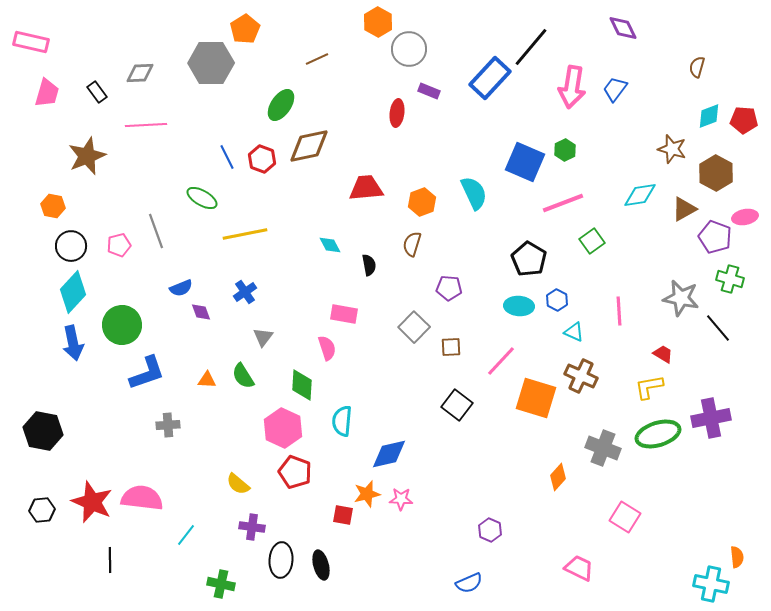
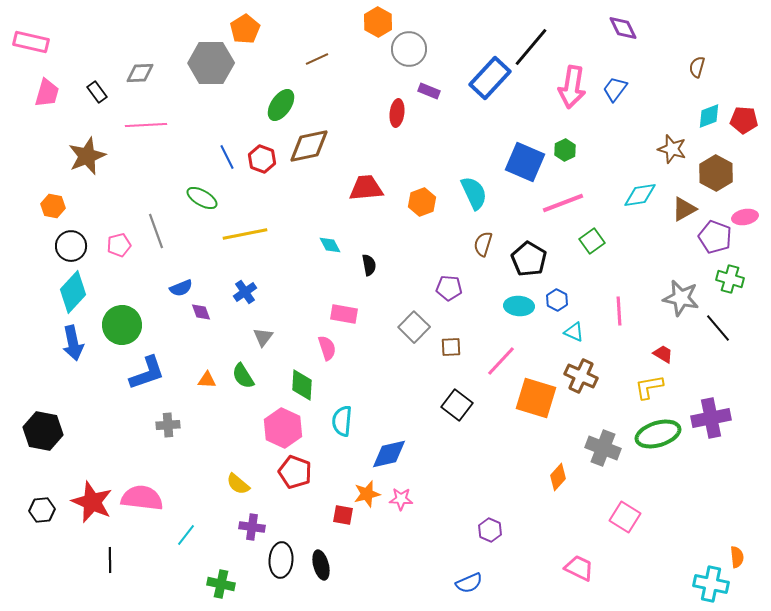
brown semicircle at (412, 244): moved 71 px right
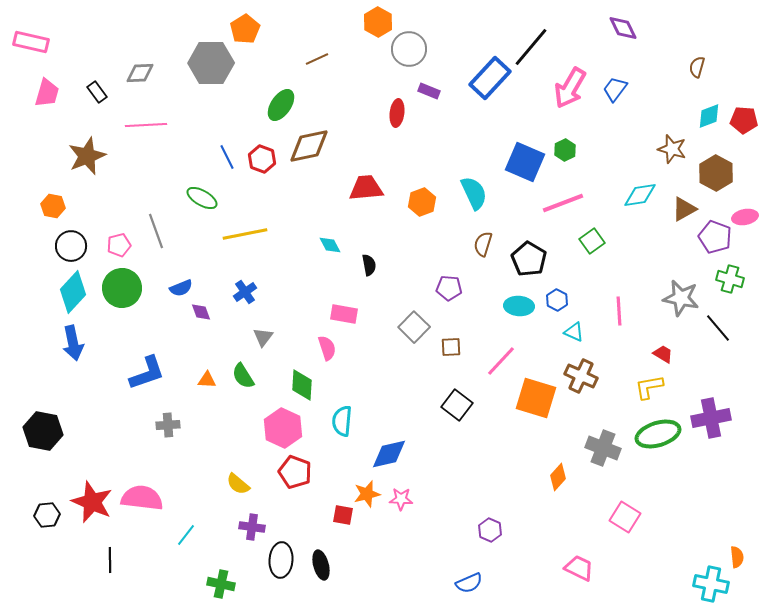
pink arrow at (572, 87): moved 2 px left, 1 px down; rotated 21 degrees clockwise
green circle at (122, 325): moved 37 px up
black hexagon at (42, 510): moved 5 px right, 5 px down
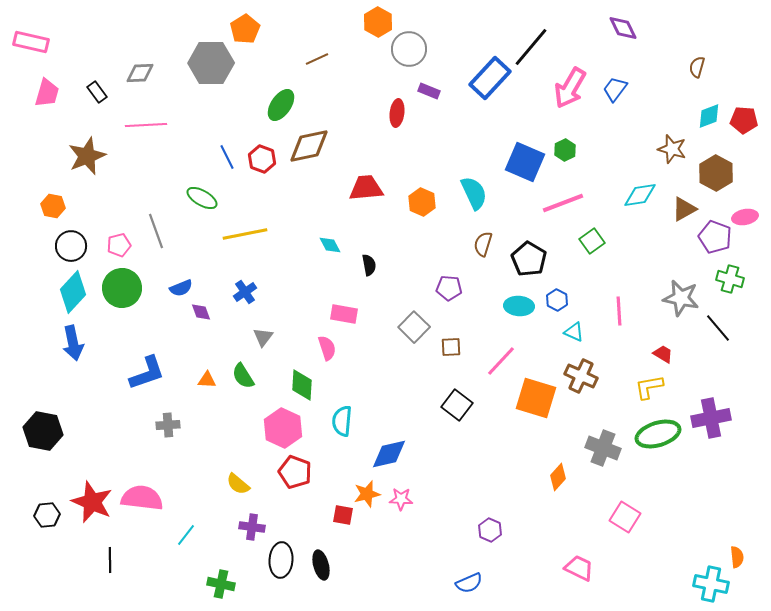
orange hexagon at (422, 202): rotated 16 degrees counterclockwise
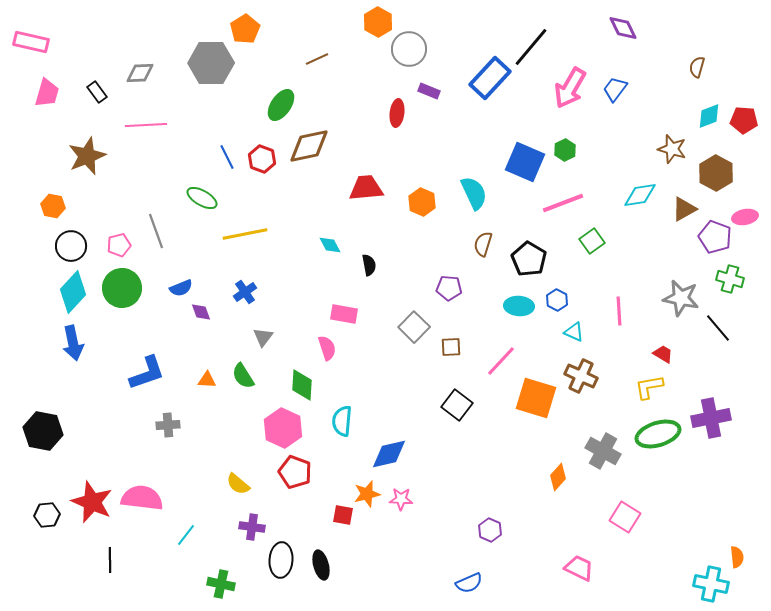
gray cross at (603, 448): moved 3 px down; rotated 8 degrees clockwise
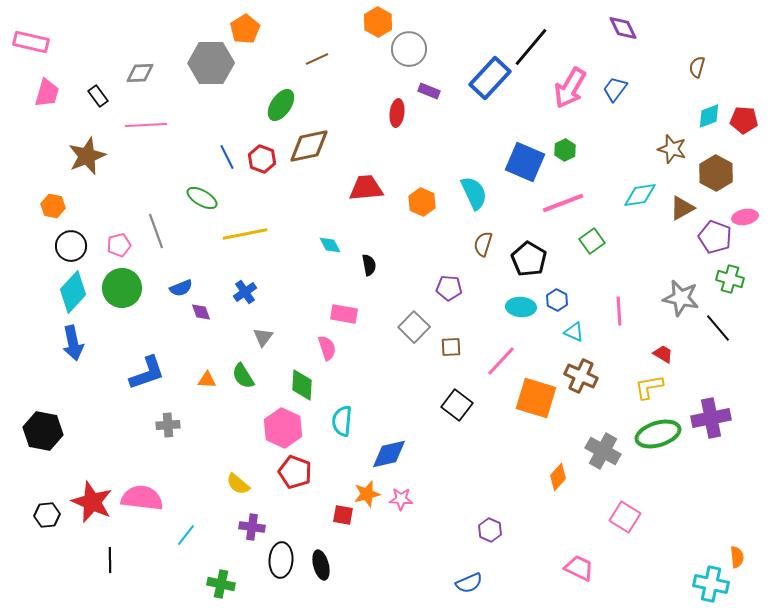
black rectangle at (97, 92): moved 1 px right, 4 px down
brown triangle at (684, 209): moved 2 px left, 1 px up
cyan ellipse at (519, 306): moved 2 px right, 1 px down
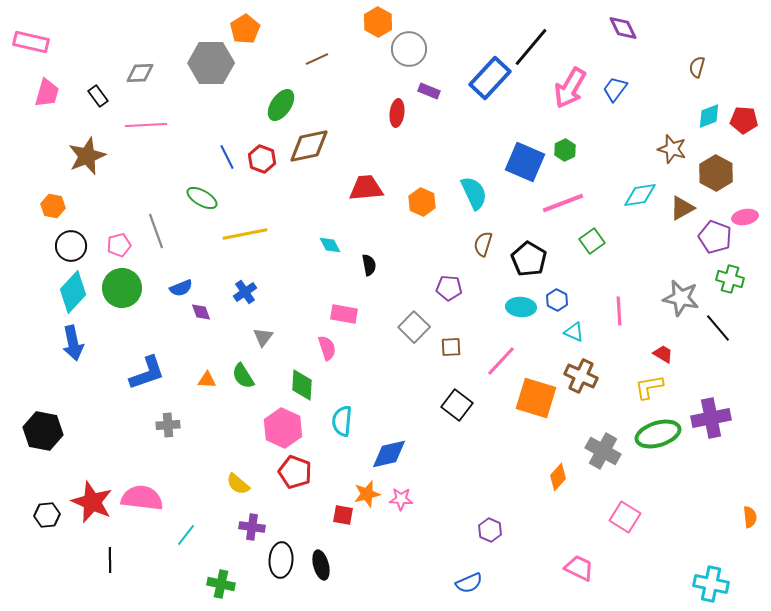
orange semicircle at (737, 557): moved 13 px right, 40 px up
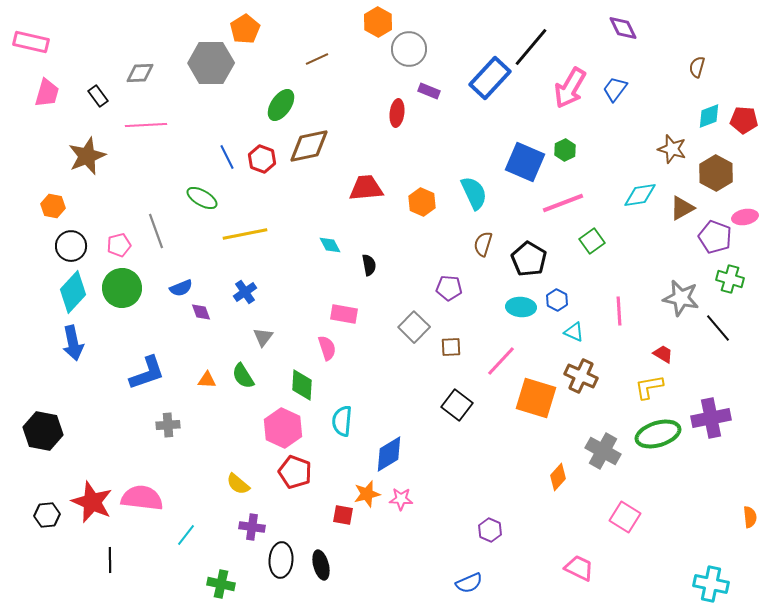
blue diamond at (389, 454): rotated 18 degrees counterclockwise
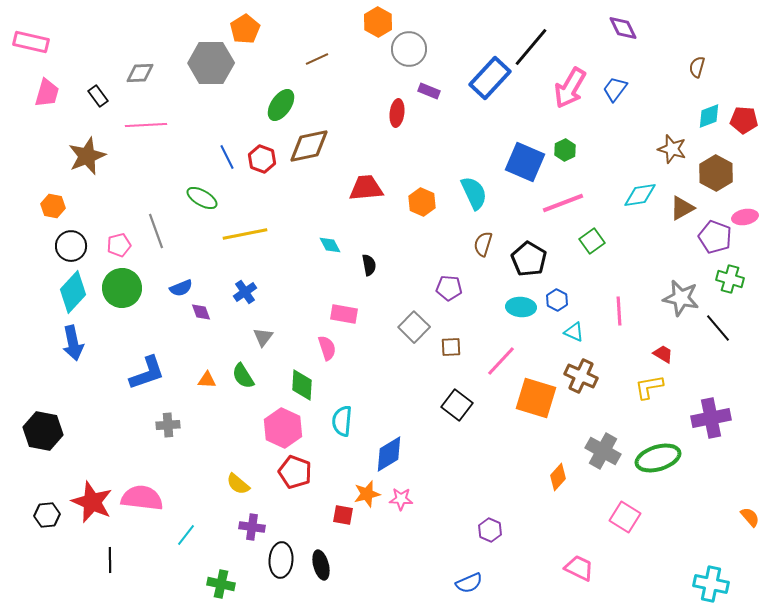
green ellipse at (658, 434): moved 24 px down
orange semicircle at (750, 517): rotated 35 degrees counterclockwise
